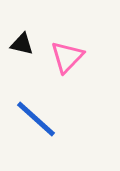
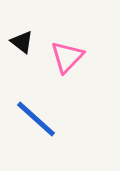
black triangle: moved 2 px up; rotated 25 degrees clockwise
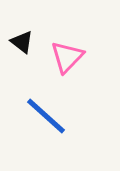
blue line: moved 10 px right, 3 px up
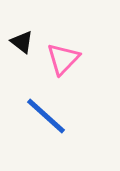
pink triangle: moved 4 px left, 2 px down
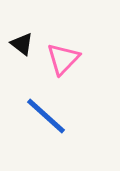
black triangle: moved 2 px down
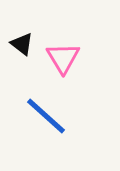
pink triangle: moved 1 px up; rotated 15 degrees counterclockwise
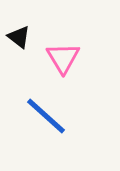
black triangle: moved 3 px left, 7 px up
